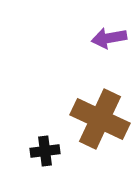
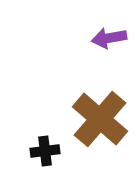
brown cross: rotated 16 degrees clockwise
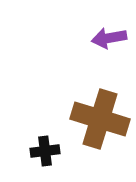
brown cross: rotated 24 degrees counterclockwise
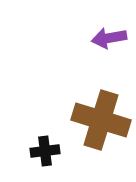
brown cross: moved 1 px right, 1 px down
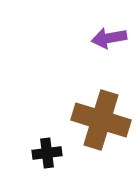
black cross: moved 2 px right, 2 px down
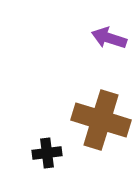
purple arrow: rotated 28 degrees clockwise
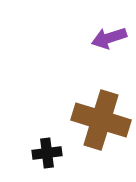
purple arrow: rotated 36 degrees counterclockwise
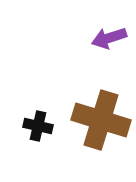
black cross: moved 9 px left, 27 px up; rotated 20 degrees clockwise
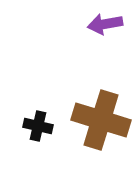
purple arrow: moved 4 px left, 14 px up; rotated 8 degrees clockwise
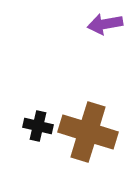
brown cross: moved 13 px left, 12 px down
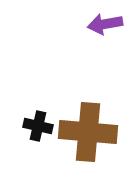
brown cross: rotated 12 degrees counterclockwise
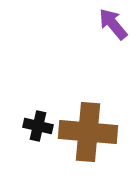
purple arrow: moved 8 px right; rotated 60 degrees clockwise
